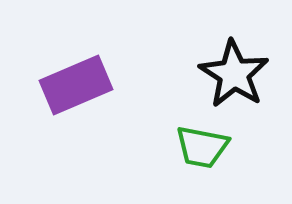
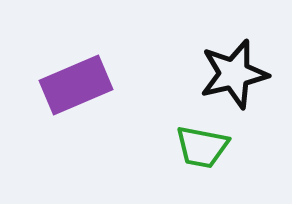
black star: rotated 26 degrees clockwise
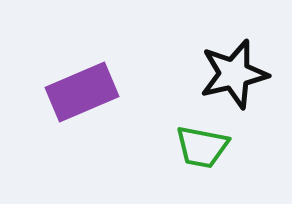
purple rectangle: moved 6 px right, 7 px down
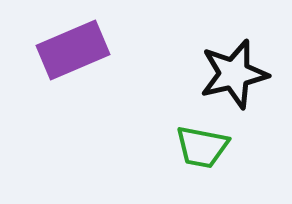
purple rectangle: moved 9 px left, 42 px up
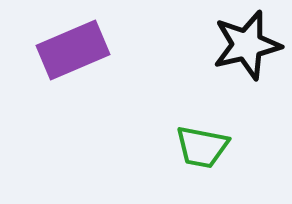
black star: moved 13 px right, 29 px up
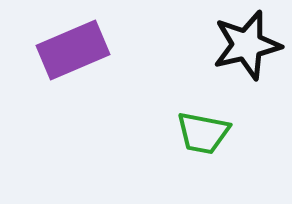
green trapezoid: moved 1 px right, 14 px up
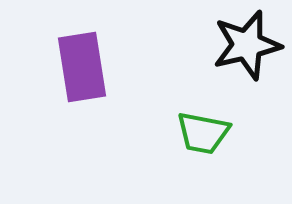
purple rectangle: moved 9 px right, 17 px down; rotated 76 degrees counterclockwise
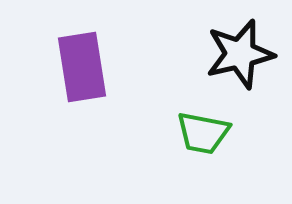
black star: moved 7 px left, 9 px down
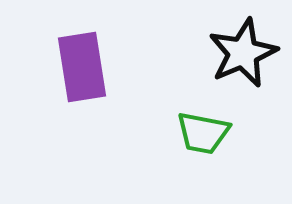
black star: moved 3 px right, 1 px up; rotated 10 degrees counterclockwise
